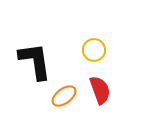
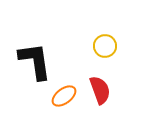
yellow circle: moved 11 px right, 4 px up
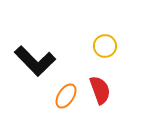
black L-shape: rotated 144 degrees clockwise
orange ellipse: moved 2 px right; rotated 20 degrees counterclockwise
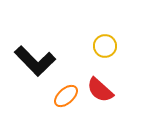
red semicircle: rotated 152 degrees clockwise
orange ellipse: rotated 15 degrees clockwise
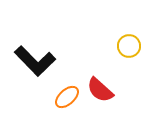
yellow circle: moved 24 px right
orange ellipse: moved 1 px right, 1 px down
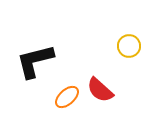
black L-shape: rotated 120 degrees clockwise
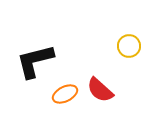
orange ellipse: moved 2 px left, 3 px up; rotated 15 degrees clockwise
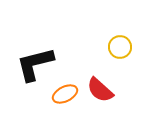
yellow circle: moved 9 px left, 1 px down
black L-shape: moved 3 px down
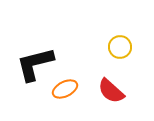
red semicircle: moved 11 px right, 1 px down
orange ellipse: moved 5 px up
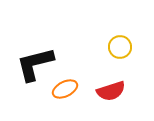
red semicircle: rotated 60 degrees counterclockwise
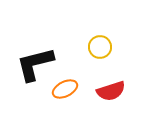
yellow circle: moved 20 px left
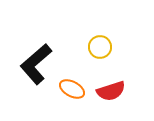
black L-shape: moved 1 px right; rotated 27 degrees counterclockwise
orange ellipse: moved 7 px right; rotated 55 degrees clockwise
